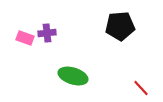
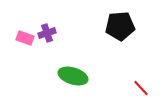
purple cross: rotated 12 degrees counterclockwise
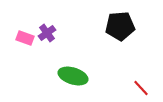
purple cross: rotated 18 degrees counterclockwise
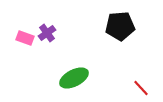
green ellipse: moved 1 px right, 2 px down; rotated 44 degrees counterclockwise
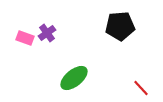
green ellipse: rotated 12 degrees counterclockwise
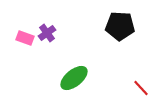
black pentagon: rotated 8 degrees clockwise
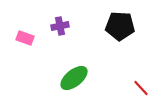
purple cross: moved 13 px right, 7 px up; rotated 24 degrees clockwise
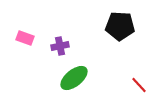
purple cross: moved 20 px down
red line: moved 2 px left, 3 px up
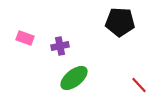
black pentagon: moved 4 px up
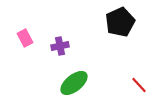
black pentagon: rotated 28 degrees counterclockwise
pink rectangle: rotated 42 degrees clockwise
green ellipse: moved 5 px down
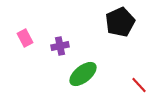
green ellipse: moved 9 px right, 9 px up
